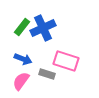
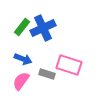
pink rectangle: moved 3 px right, 4 px down
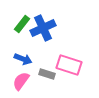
green rectangle: moved 3 px up
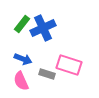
pink semicircle: rotated 60 degrees counterclockwise
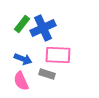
pink rectangle: moved 11 px left, 10 px up; rotated 15 degrees counterclockwise
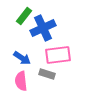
green rectangle: moved 2 px right, 8 px up
pink rectangle: rotated 10 degrees counterclockwise
blue arrow: moved 1 px left, 1 px up; rotated 12 degrees clockwise
pink semicircle: rotated 18 degrees clockwise
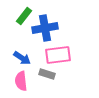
blue cross: moved 2 px right; rotated 15 degrees clockwise
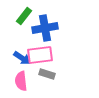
pink rectangle: moved 18 px left
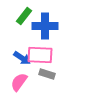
blue cross: moved 2 px up; rotated 10 degrees clockwise
pink rectangle: rotated 10 degrees clockwise
pink semicircle: moved 2 px left, 1 px down; rotated 42 degrees clockwise
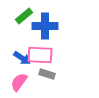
green rectangle: rotated 12 degrees clockwise
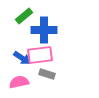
blue cross: moved 1 px left, 4 px down
pink rectangle: rotated 10 degrees counterclockwise
pink semicircle: rotated 42 degrees clockwise
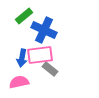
blue cross: rotated 25 degrees clockwise
blue arrow: rotated 66 degrees clockwise
gray rectangle: moved 3 px right, 5 px up; rotated 21 degrees clockwise
